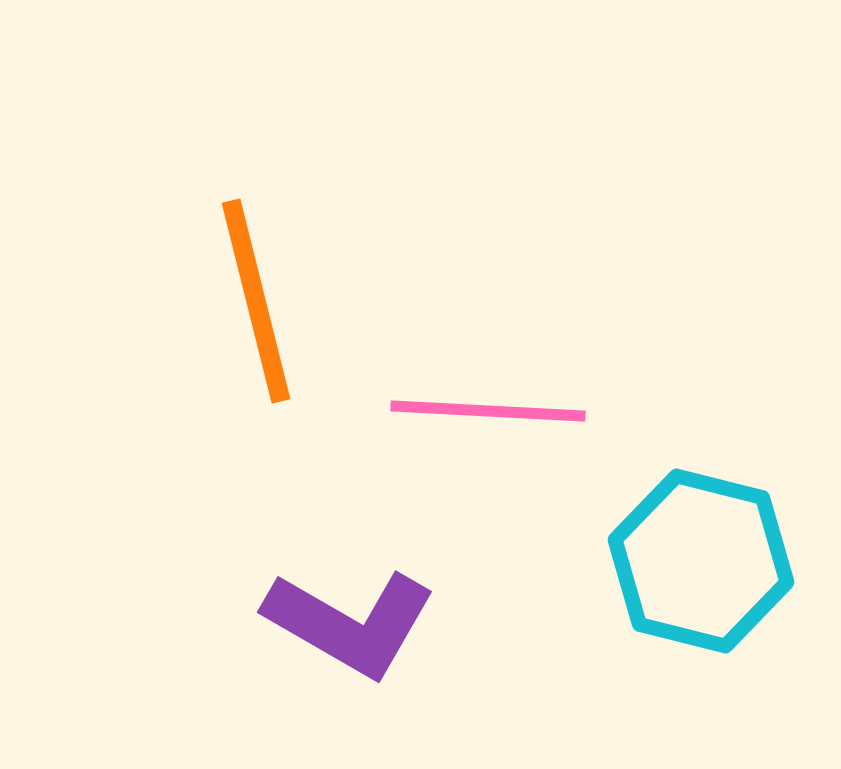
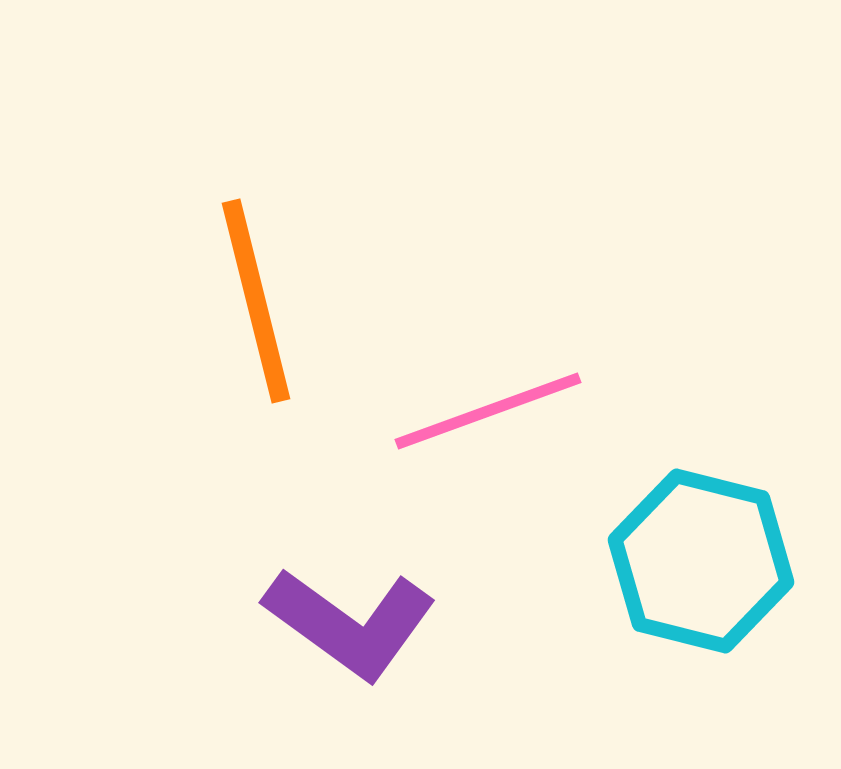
pink line: rotated 23 degrees counterclockwise
purple L-shape: rotated 6 degrees clockwise
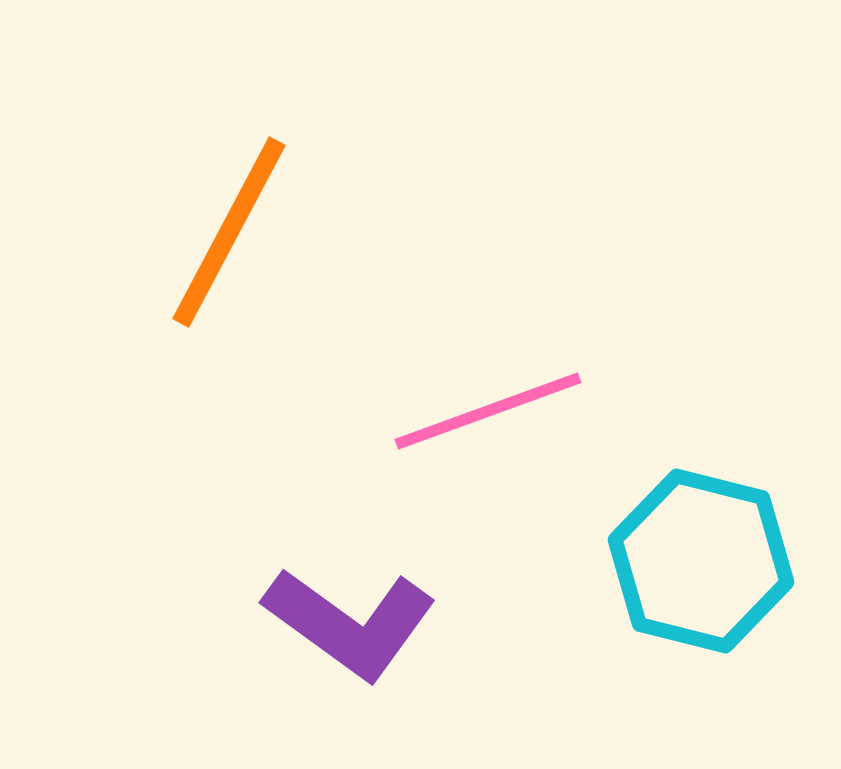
orange line: moved 27 px left, 69 px up; rotated 42 degrees clockwise
